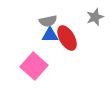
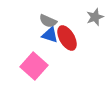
gray semicircle: rotated 36 degrees clockwise
blue triangle: rotated 18 degrees clockwise
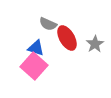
gray star: moved 27 px down; rotated 12 degrees counterclockwise
gray semicircle: moved 3 px down
blue triangle: moved 14 px left, 13 px down
